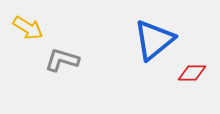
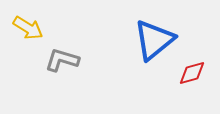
red diamond: rotated 16 degrees counterclockwise
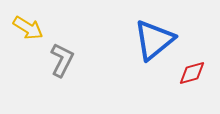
gray L-shape: rotated 100 degrees clockwise
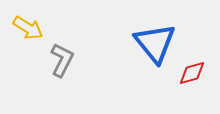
blue triangle: moved 1 px right, 3 px down; rotated 30 degrees counterclockwise
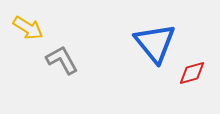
gray L-shape: rotated 56 degrees counterclockwise
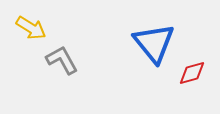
yellow arrow: moved 3 px right
blue triangle: moved 1 px left
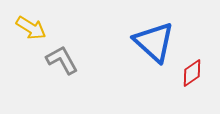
blue triangle: moved 1 px up; rotated 9 degrees counterclockwise
red diamond: rotated 20 degrees counterclockwise
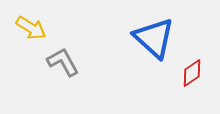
blue triangle: moved 4 px up
gray L-shape: moved 1 px right, 2 px down
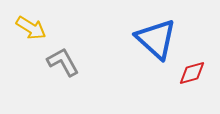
blue triangle: moved 2 px right, 1 px down
red diamond: rotated 20 degrees clockwise
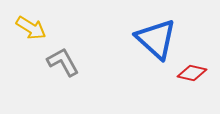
red diamond: rotated 28 degrees clockwise
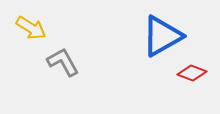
blue triangle: moved 6 px right, 3 px up; rotated 48 degrees clockwise
red diamond: rotated 8 degrees clockwise
